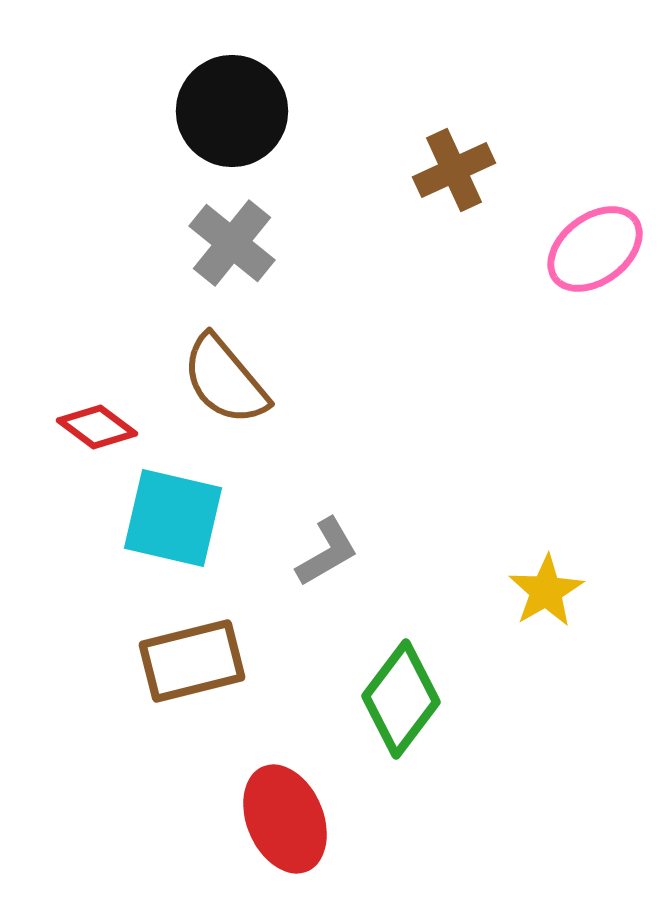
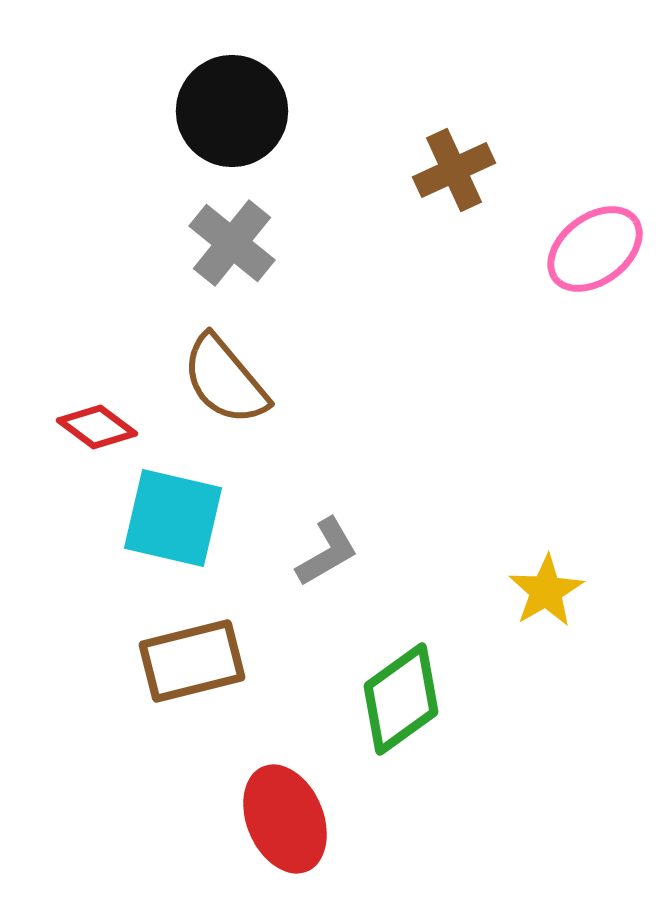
green diamond: rotated 17 degrees clockwise
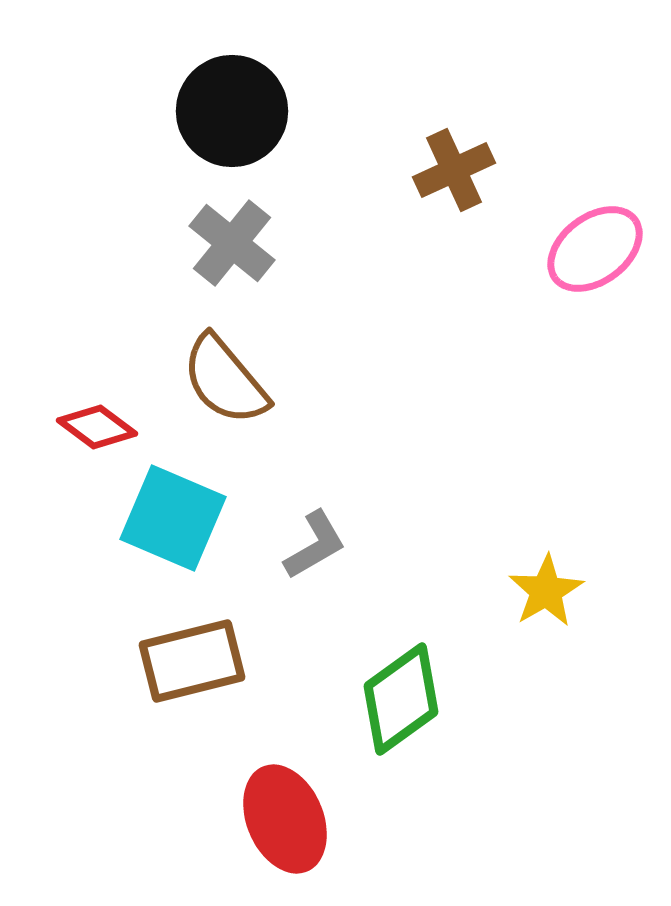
cyan square: rotated 10 degrees clockwise
gray L-shape: moved 12 px left, 7 px up
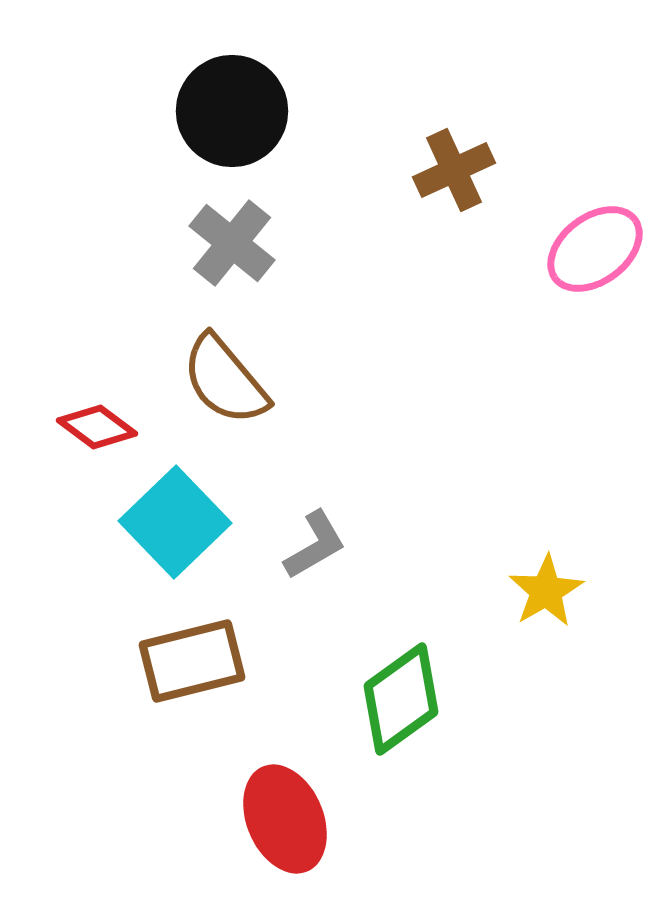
cyan square: moved 2 px right, 4 px down; rotated 23 degrees clockwise
